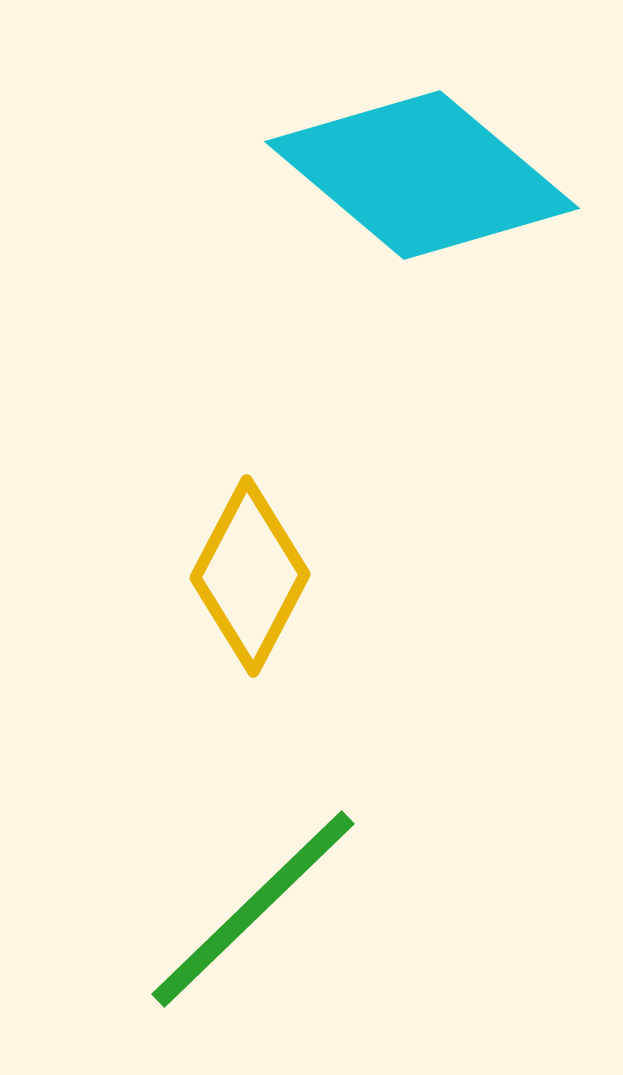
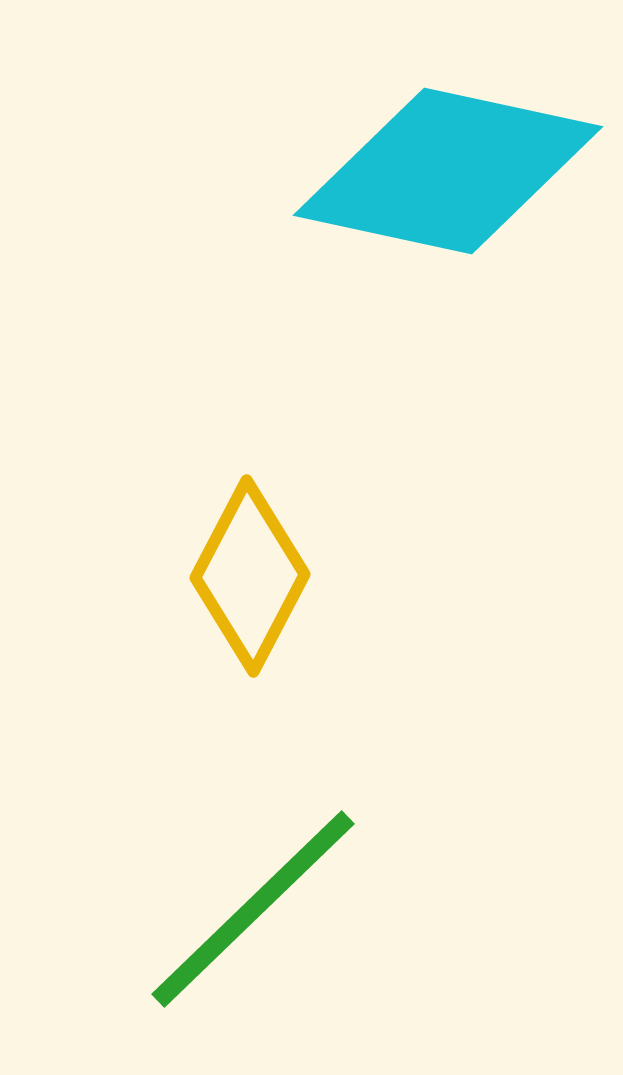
cyan diamond: moved 26 px right, 4 px up; rotated 28 degrees counterclockwise
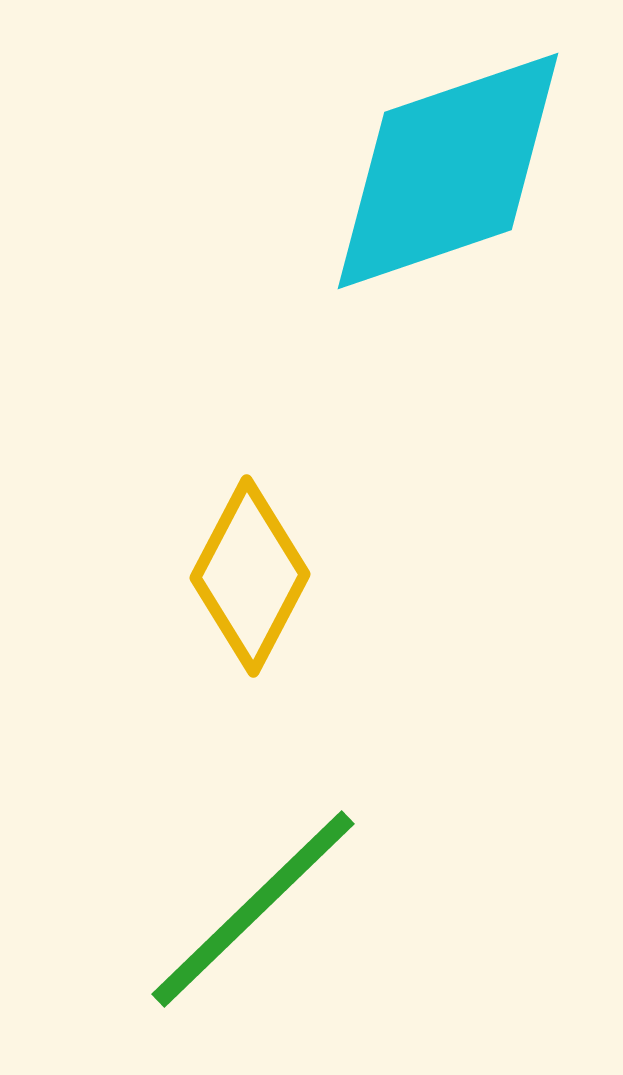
cyan diamond: rotated 31 degrees counterclockwise
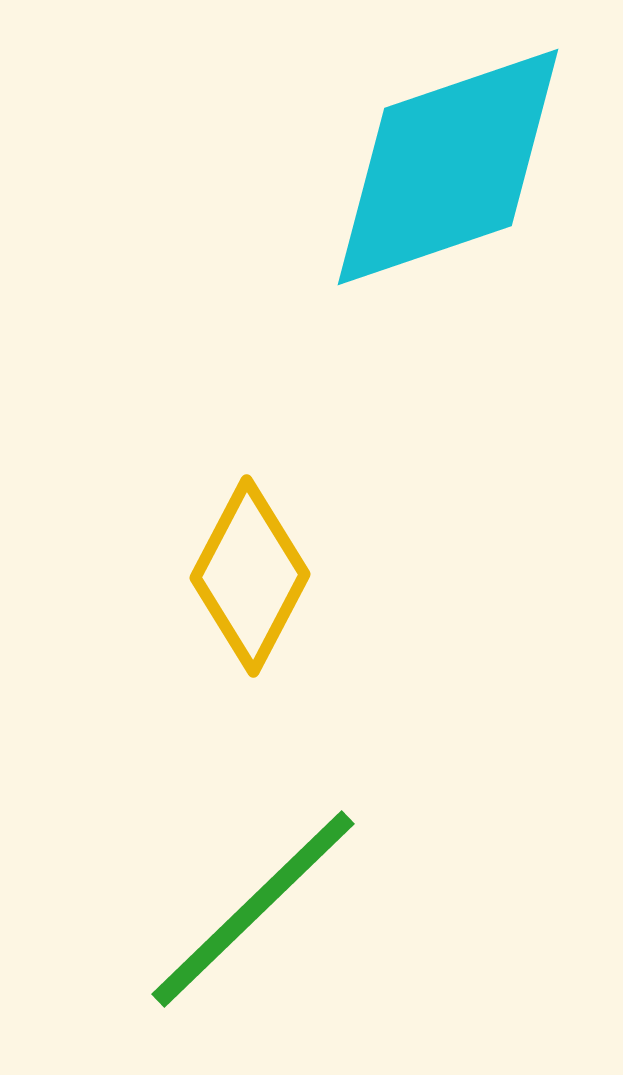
cyan diamond: moved 4 px up
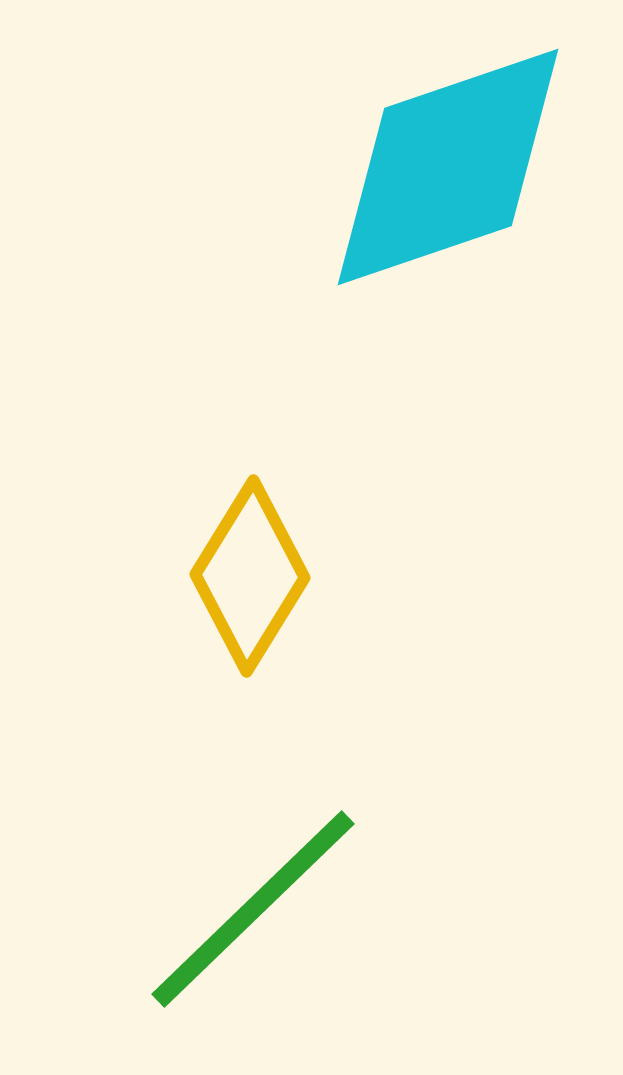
yellow diamond: rotated 4 degrees clockwise
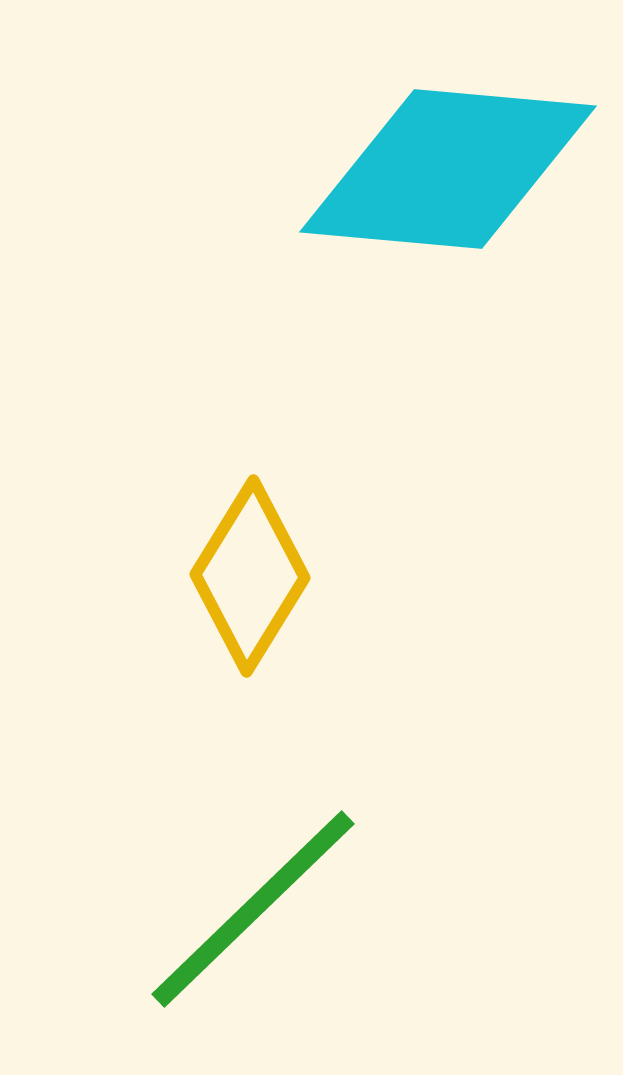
cyan diamond: moved 2 px down; rotated 24 degrees clockwise
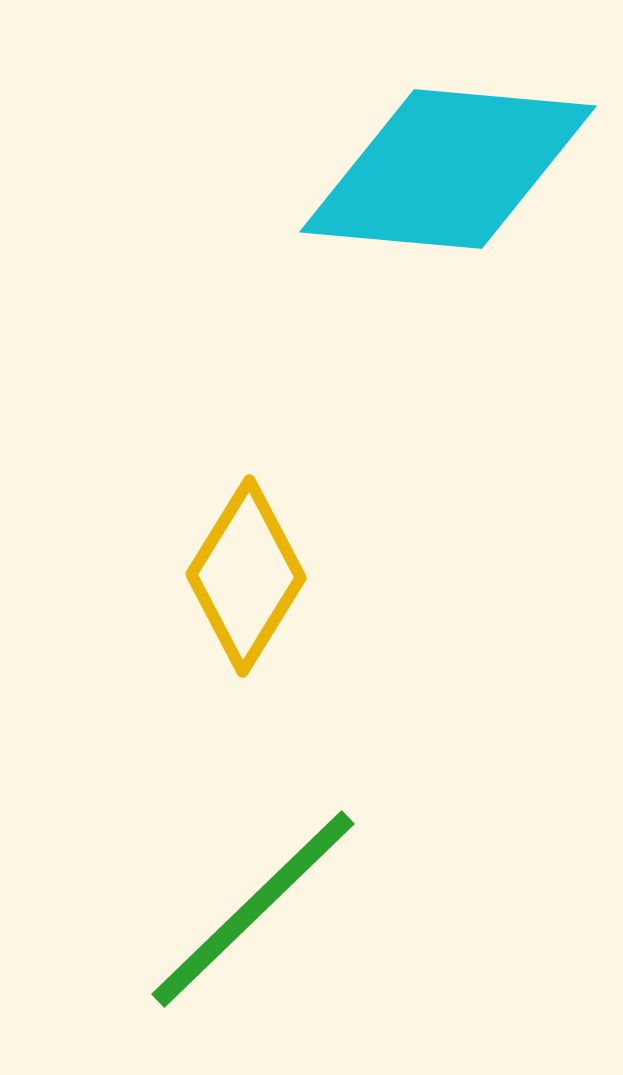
yellow diamond: moved 4 px left
